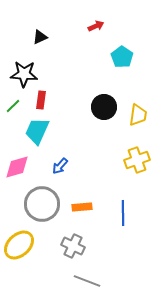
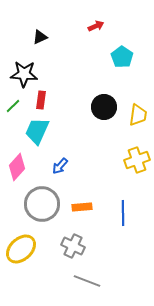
pink diamond: rotated 32 degrees counterclockwise
yellow ellipse: moved 2 px right, 4 px down
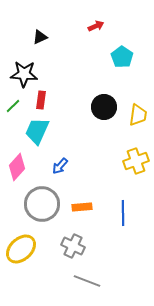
yellow cross: moved 1 px left, 1 px down
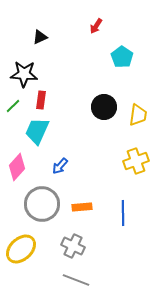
red arrow: rotated 147 degrees clockwise
gray line: moved 11 px left, 1 px up
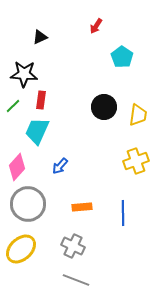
gray circle: moved 14 px left
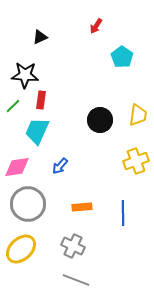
black star: moved 1 px right, 1 px down
black circle: moved 4 px left, 13 px down
pink diamond: rotated 40 degrees clockwise
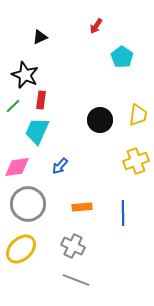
black star: rotated 20 degrees clockwise
